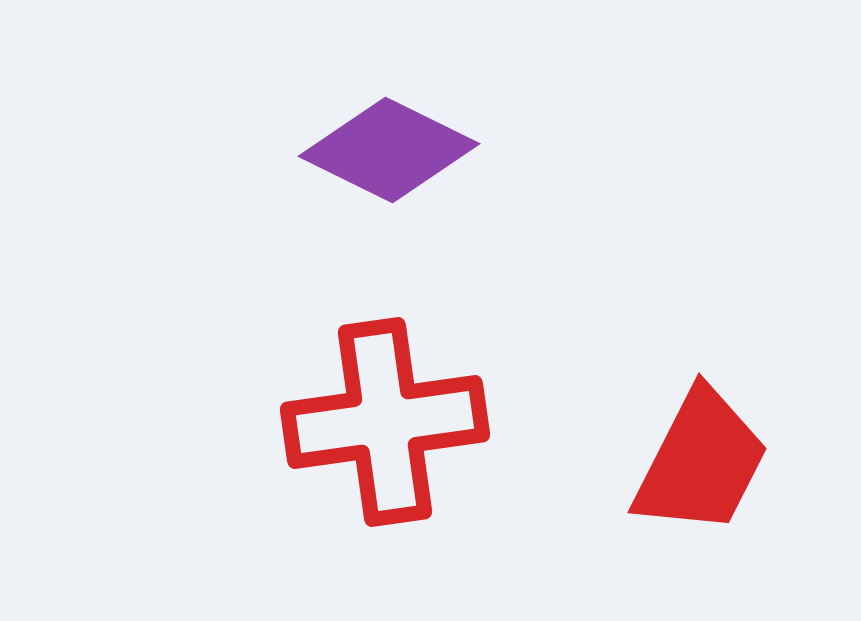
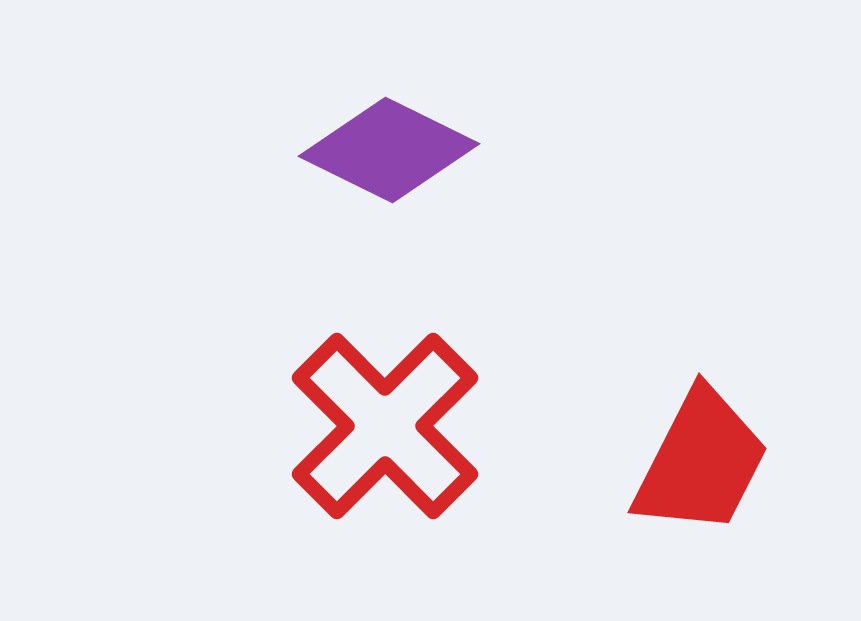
red cross: moved 4 px down; rotated 37 degrees counterclockwise
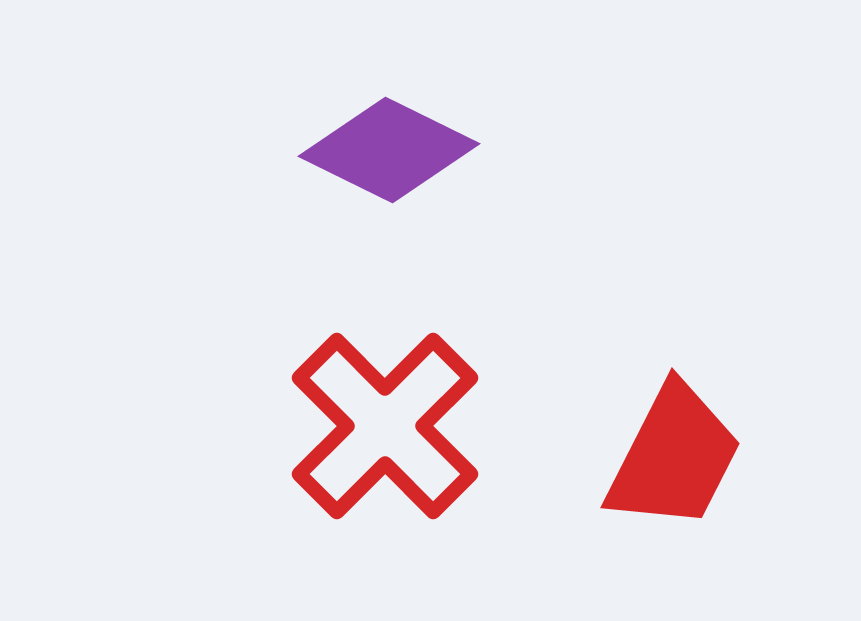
red trapezoid: moved 27 px left, 5 px up
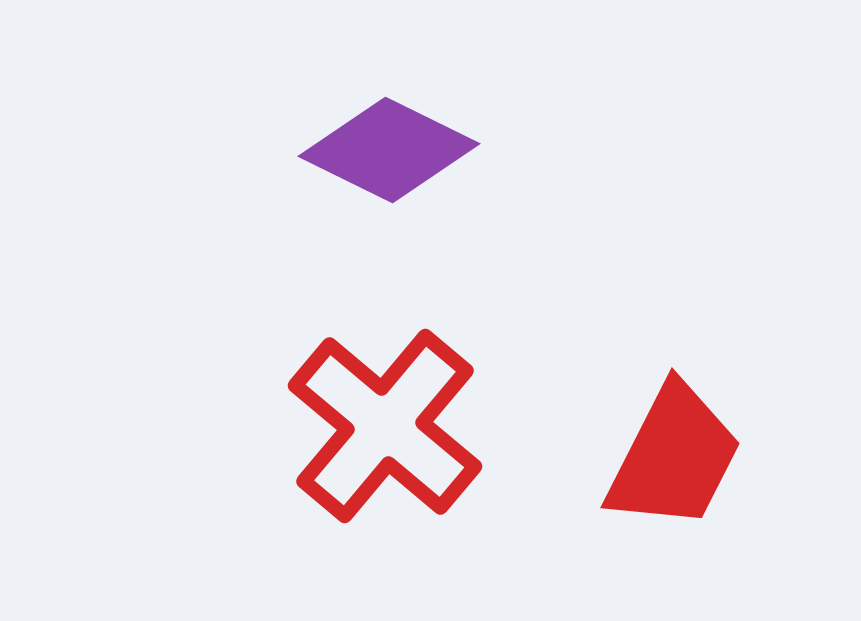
red cross: rotated 5 degrees counterclockwise
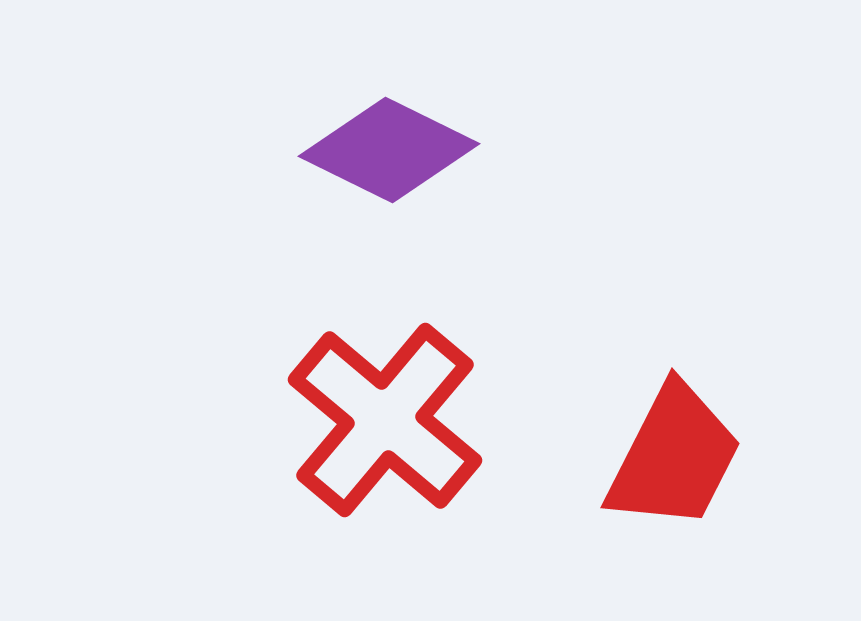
red cross: moved 6 px up
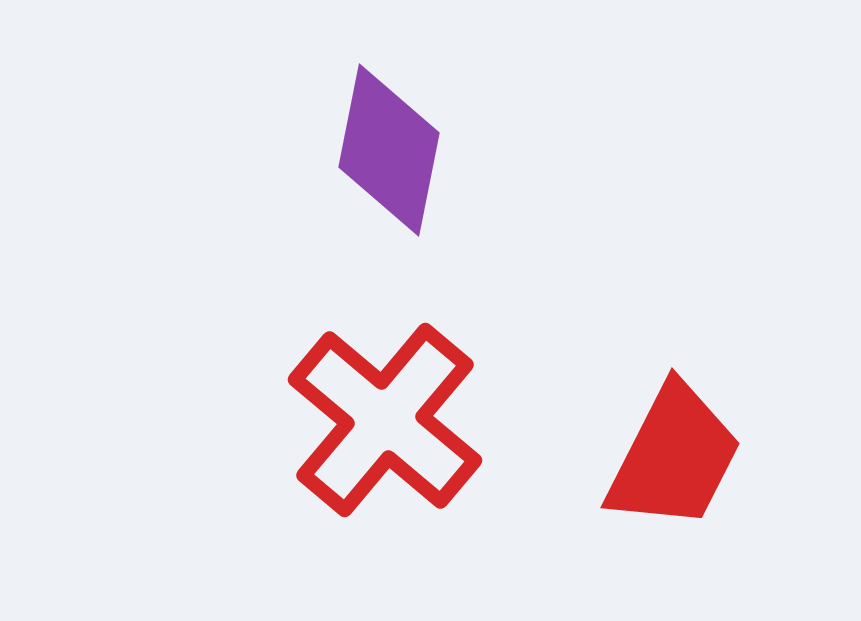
purple diamond: rotated 75 degrees clockwise
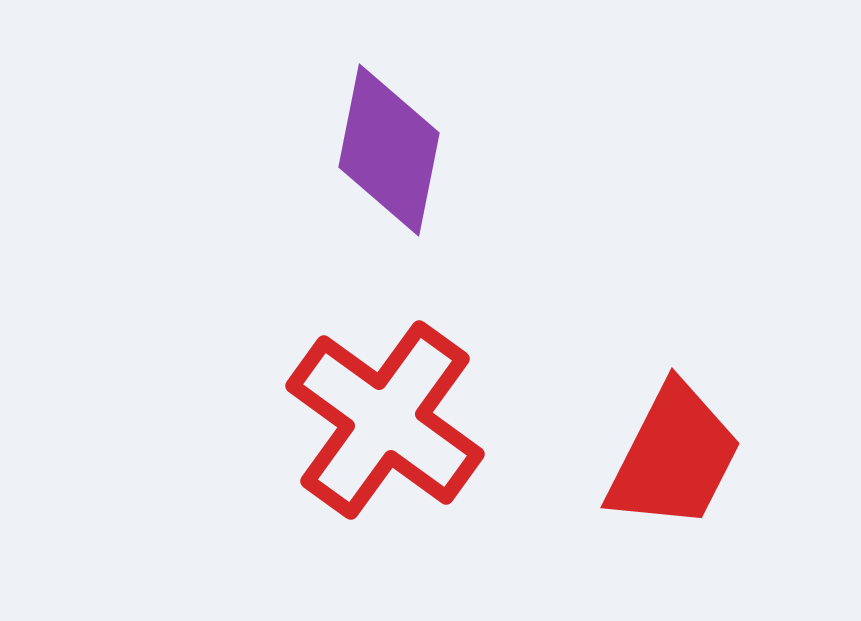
red cross: rotated 4 degrees counterclockwise
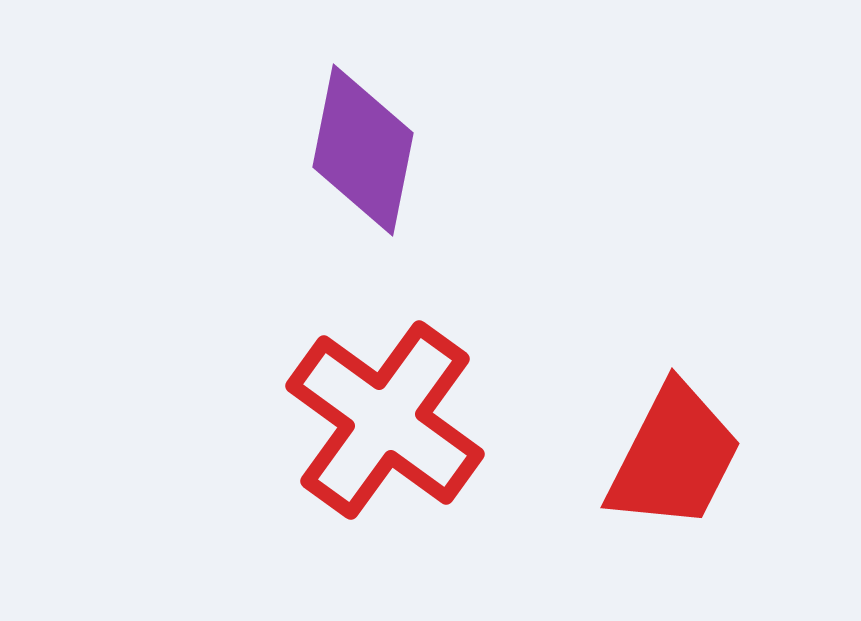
purple diamond: moved 26 px left
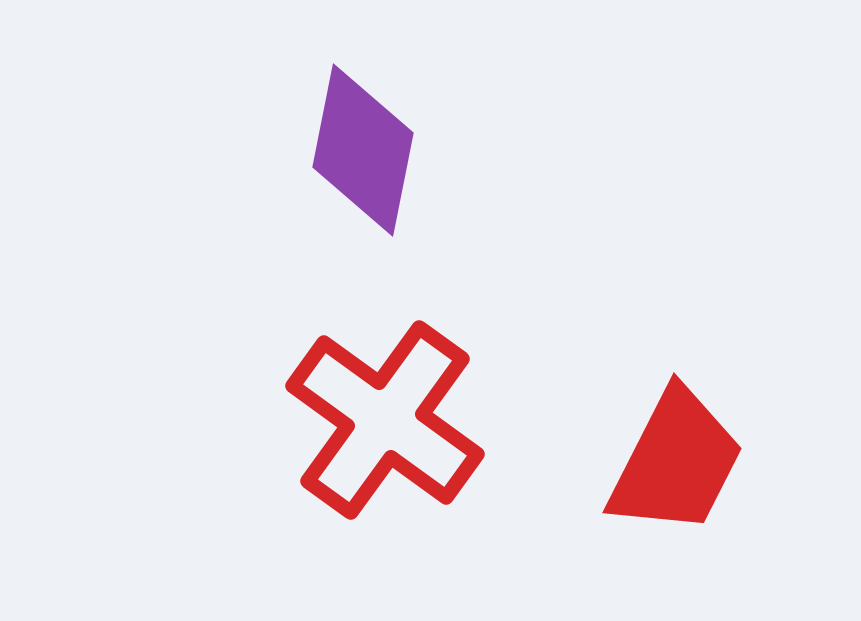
red trapezoid: moved 2 px right, 5 px down
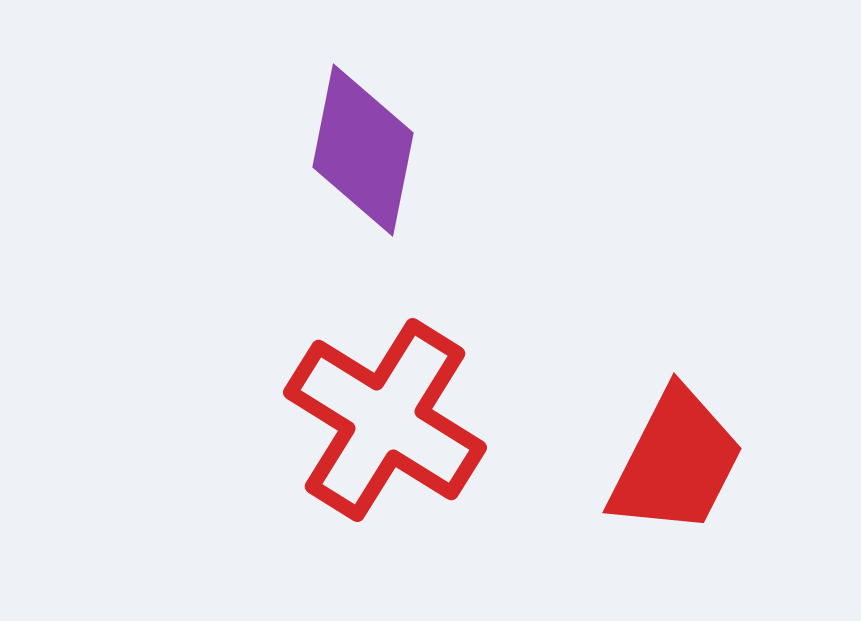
red cross: rotated 4 degrees counterclockwise
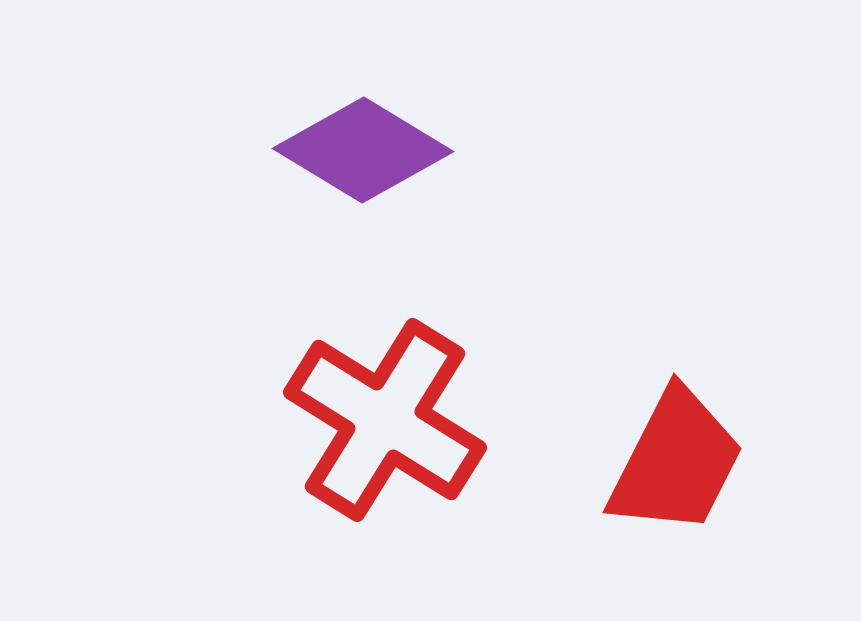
purple diamond: rotated 70 degrees counterclockwise
